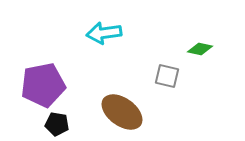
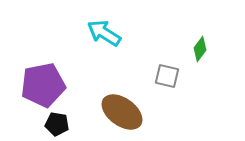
cyan arrow: rotated 40 degrees clockwise
green diamond: rotated 65 degrees counterclockwise
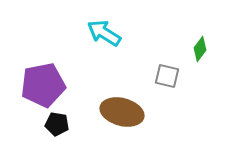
brown ellipse: rotated 21 degrees counterclockwise
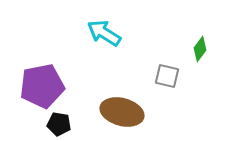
purple pentagon: moved 1 px left, 1 px down
black pentagon: moved 2 px right
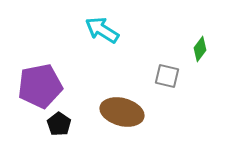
cyan arrow: moved 2 px left, 3 px up
purple pentagon: moved 2 px left
black pentagon: rotated 25 degrees clockwise
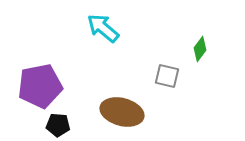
cyan arrow: moved 1 px right, 2 px up; rotated 8 degrees clockwise
black pentagon: moved 1 px left, 1 px down; rotated 30 degrees counterclockwise
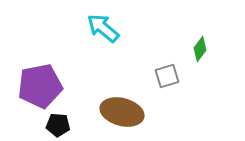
gray square: rotated 30 degrees counterclockwise
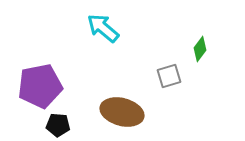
gray square: moved 2 px right
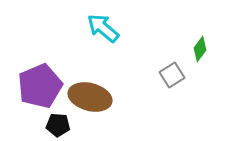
gray square: moved 3 px right, 1 px up; rotated 15 degrees counterclockwise
purple pentagon: rotated 12 degrees counterclockwise
brown ellipse: moved 32 px left, 15 px up
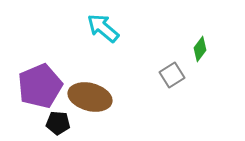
black pentagon: moved 2 px up
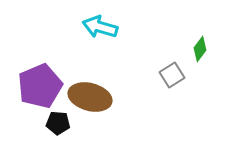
cyan arrow: moved 3 px left, 1 px up; rotated 24 degrees counterclockwise
